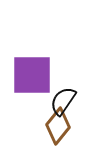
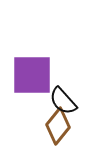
black semicircle: rotated 76 degrees counterclockwise
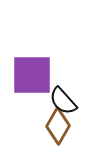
brown diamond: rotated 9 degrees counterclockwise
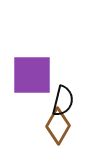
black semicircle: rotated 124 degrees counterclockwise
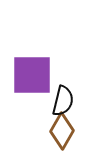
brown diamond: moved 4 px right, 5 px down
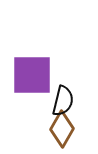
brown diamond: moved 2 px up
